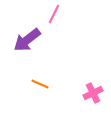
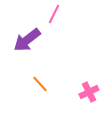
orange line: rotated 24 degrees clockwise
pink cross: moved 4 px left, 1 px up
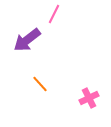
pink cross: moved 6 px down
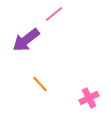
pink line: rotated 24 degrees clockwise
purple arrow: moved 1 px left
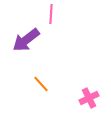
pink line: moved 3 px left; rotated 48 degrees counterclockwise
orange line: moved 1 px right
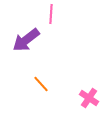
pink cross: rotated 30 degrees counterclockwise
